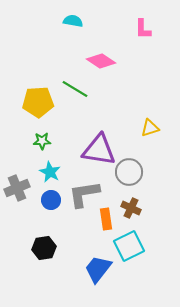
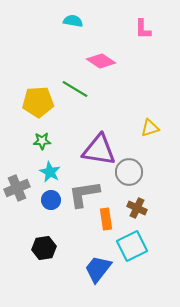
brown cross: moved 6 px right
cyan square: moved 3 px right
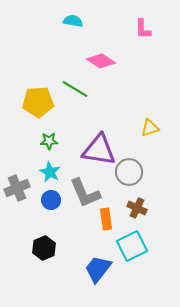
green star: moved 7 px right
gray L-shape: moved 1 px right, 1 px up; rotated 104 degrees counterclockwise
black hexagon: rotated 15 degrees counterclockwise
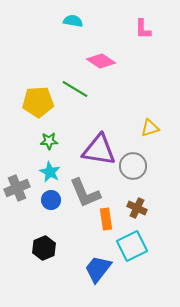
gray circle: moved 4 px right, 6 px up
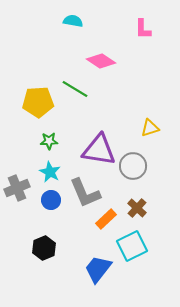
brown cross: rotated 18 degrees clockwise
orange rectangle: rotated 55 degrees clockwise
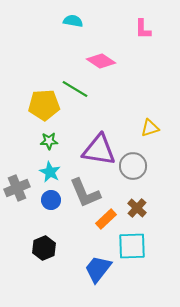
yellow pentagon: moved 6 px right, 3 px down
cyan square: rotated 24 degrees clockwise
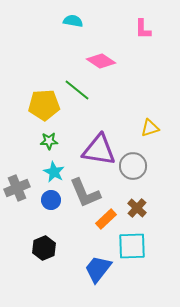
green line: moved 2 px right, 1 px down; rotated 8 degrees clockwise
cyan star: moved 4 px right
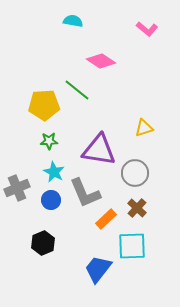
pink L-shape: moved 4 px right; rotated 50 degrees counterclockwise
yellow triangle: moved 6 px left
gray circle: moved 2 px right, 7 px down
black hexagon: moved 1 px left, 5 px up
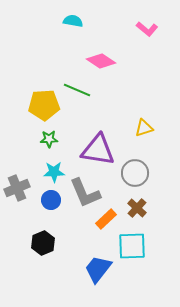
green line: rotated 16 degrees counterclockwise
green star: moved 2 px up
purple triangle: moved 1 px left
cyan star: rotated 30 degrees counterclockwise
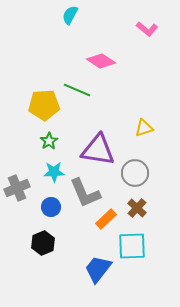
cyan semicircle: moved 3 px left, 6 px up; rotated 72 degrees counterclockwise
green star: moved 2 px down; rotated 30 degrees counterclockwise
blue circle: moved 7 px down
